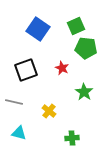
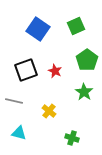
green pentagon: moved 1 px right, 12 px down; rotated 30 degrees clockwise
red star: moved 7 px left, 3 px down
gray line: moved 1 px up
green cross: rotated 24 degrees clockwise
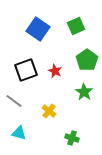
gray line: rotated 24 degrees clockwise
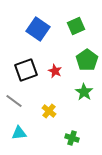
cyan triangle: rotated 21 degrees counterclockwise
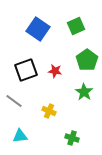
red star: rotated 16 degrees counterclockwise
yellow cross: rotated 16 degrees counterclockwise
cyan triangle: moved 1 px right, 3 px down
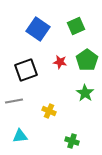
red star: moved 5 px right, 9 px up
green star: moved 1 px right, 1 px down
gray line: rotated 48 degrees counterclockwise
green cross: moved 3 px down
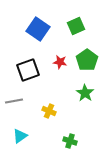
black square: moved 2 px right
cyan triangle: rotated 28 degrees counterclockwise
green cross: moved 2 px left
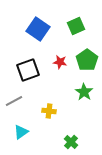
green star: moved 1 px left, 1 px up
gray line: rotated 18 degrees counterclockwise
yellow cross: rotated 16 degrees counterclockwise
cyan triangle: moved 1 px right, 4 px up
green cross: moved 1 px right, 1 px down; rotated 24 degrees clockwise
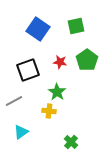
green square: rotated 12 degrees clockwise
green star: moved 27 px left
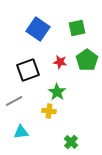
green square: moved 1 px right, 2 px down
cyan triangle: rotated 28 degrees clockwise
